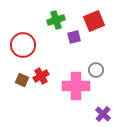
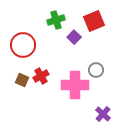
purple square: rotated 32 degrees counterclockwise
pink cross: moved 1 px left, 1 px up
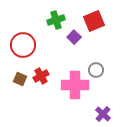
brown square: moved 2 px left, 1 px up
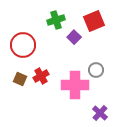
purple cross: moved 3 px left, 1 px up
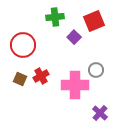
green cross: moved 1 px left, 3 px up; rotated 12 degrees clockwise
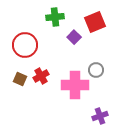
red square: moved 1 px right, 1 px down
red circle: moved 2 px right
purple cross: moved 3 px down; rotated 28 degrees clockwise
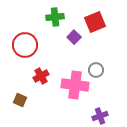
brown square: moved 21 px down
pink cross: rotated 8 degrees clockwise
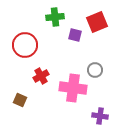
red square: moved 2 px right
purple square: moved 1 px right, 2 px up; rotated 32 degrees counterclockwise
gray circle: moved 1 px left
pink cross: moved 2 px left, 3 px down
purple cross: rotated 28 degrees clockwise
